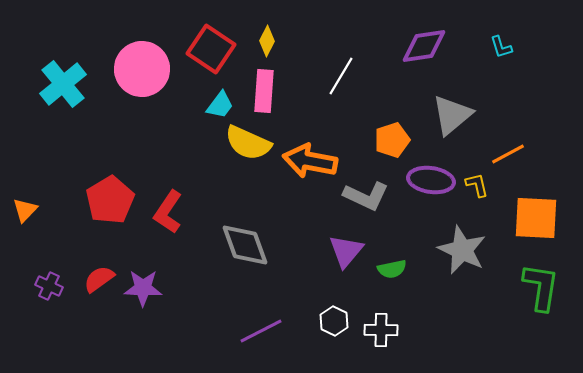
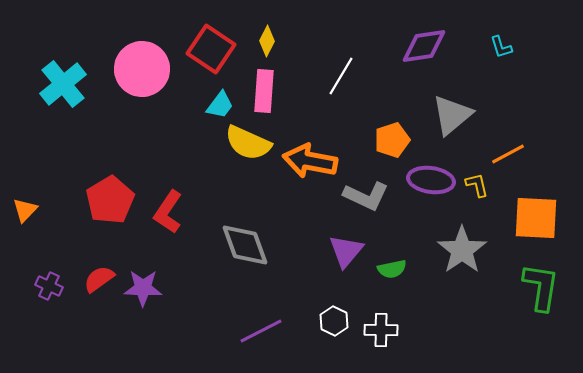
gray star: rotated 12 degrees clockwise
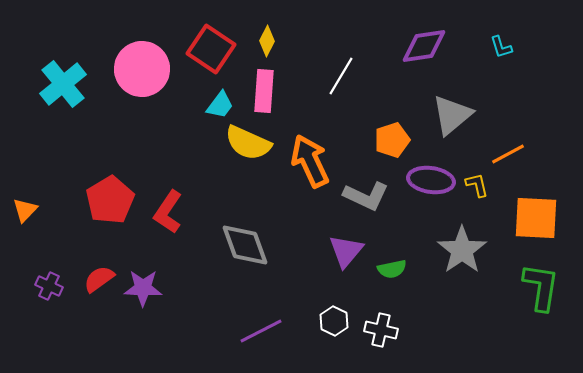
orange arrow: rotated 54 degrees clockwise
white cross: rotated 12 degrees clockwise
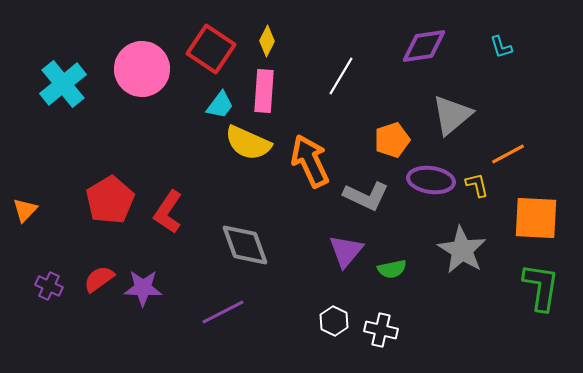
gray star: rotated 6 degrees counterclockwise
purple line: moved 38 px left, 19 px up
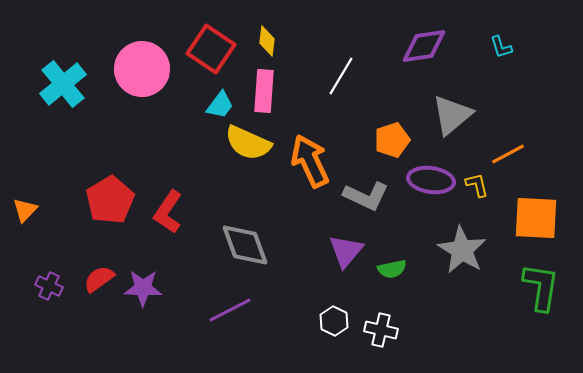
yellow diamond: rotated 20 degrees counterclockwise
purple line: moved 7 px right, 2 px up
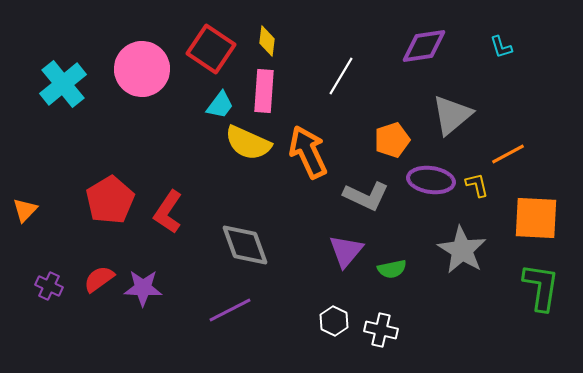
orange arrow: moved 2 px left, 9 px up
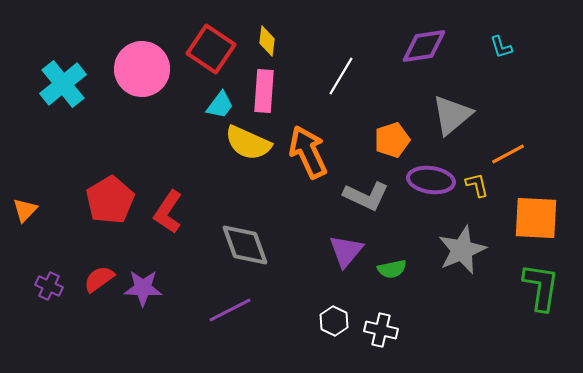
gray star: rotated 18 degrees clockwise
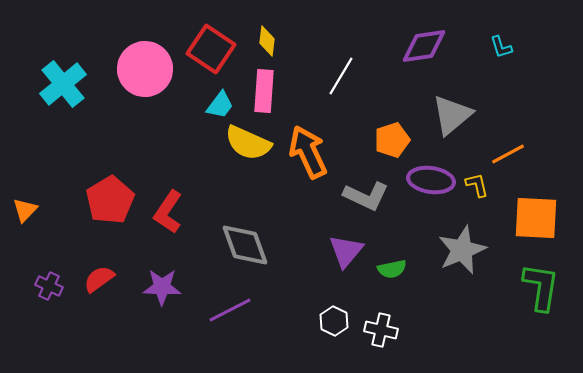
pink circle: moved 3 px right
purple star: moved 19 px right, 1 px up
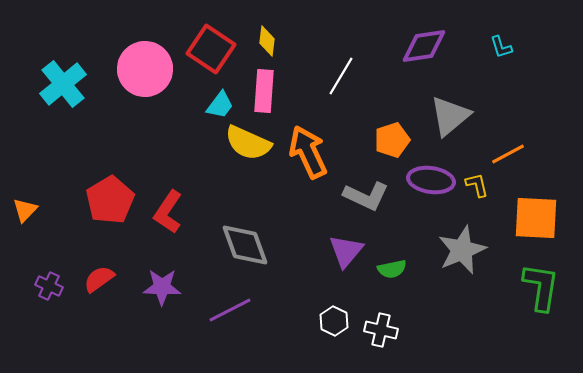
gray triangle: moved 2 px left, 1 px down
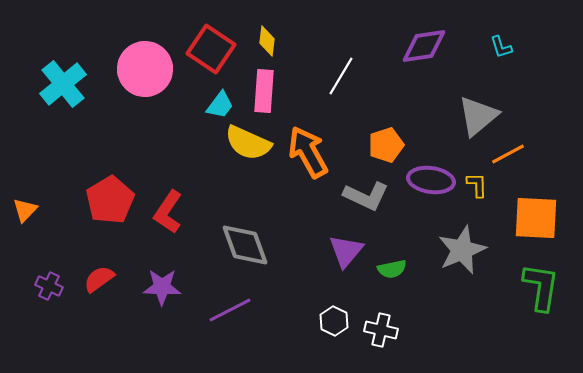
gray triangle: moved 28 px right
orange pentagon: moved 6 px left, 5 px down
orange arrow: rotated 4 degrees counterclockwise
yellow L-shape: rotated 12 degrees clockwise
